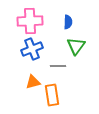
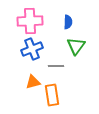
gray line: moved 2 px left
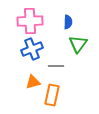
green triangle: moved 2 px right, 2 px up
orange rectangle: rotated 20 degrees clockwise
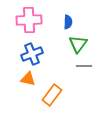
pink cross: moved 1 px left, 1 px up
blue cross: moved 5 px down
gray line: moved 28 px right
orange triangle: moved 5 px left, 3 px up; rotated 28 degrees clockwise
orange rectangle: rotated 25 degrees clockwise
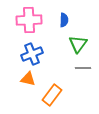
blue semicircle: moved 4 px left, 2 px up
gray line: moved 1 px left, 2 px down
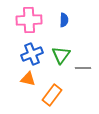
green triangle: moved 17 px left, 11 px down
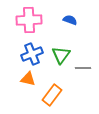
blue semicircle: moved 6 px right; rotated 72 degrees counterclockwise
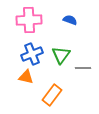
orange triangle: moved 2 px left, 2 px up
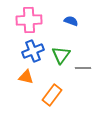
blue semicircle: moved 1 px right, 1 px down
blue cross: moved 1 px right, 3 px up
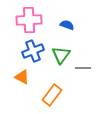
blue semicircle: moved 4 px left, 4 px down
orange triangle: moved 4 px left; rotated 14 degrees clockwise
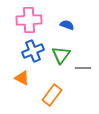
orange triangle: moved 1 px down
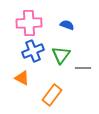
pink cross: moved 3 px down
